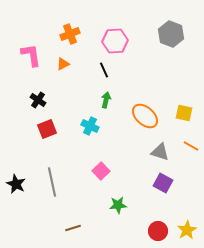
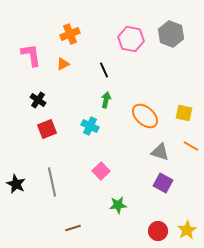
pink hexagon: moved 16 px right, 2 px up; rotated 15 degrees clockwise
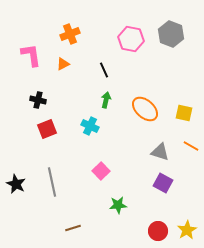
black cross: rotated 21 degrees counterclockwise
orange ellipse: moved 7 px up
